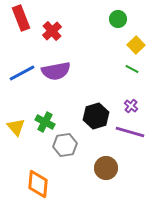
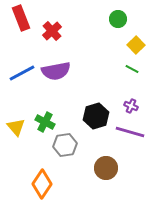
purple cross: rotated 16 degrees counterclockwise
orange diamond: moved 4 px right; rotated 28 degrees clockwise
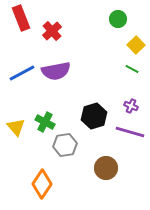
black hexagon: moved 2 px left
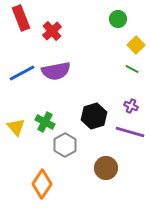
gray hexagon: rotated 20 degrees counterclockwise
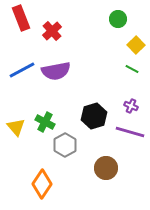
blue line: moved 3 px up
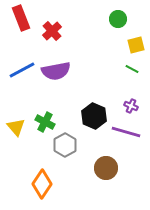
yellow square: rotated 30 degrees clockwise
black hexagon: rotated 20 degrees counterclockwise
purple line: moved 4 px left
